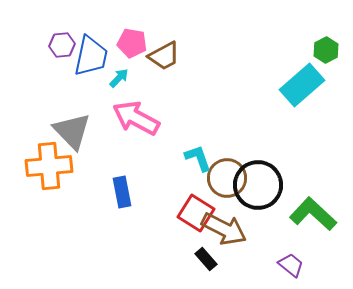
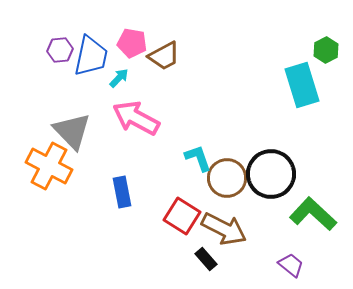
purple hexagon: moved 2 px left, 5 px down
cyan rectangle: rotated 66 degrees counterclockwise
orange cross: rotated 33 degrees clockwise
black circle: moved 13 px right, 11 px up
red square: moved 14 px left, 3 px down
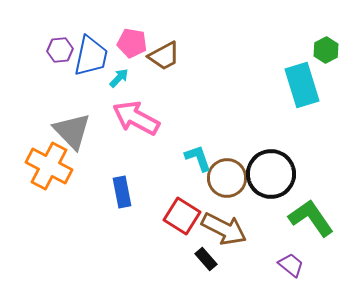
green L-shape: moved 2 px left, 4 px down; rotated 12 degrees clockwise
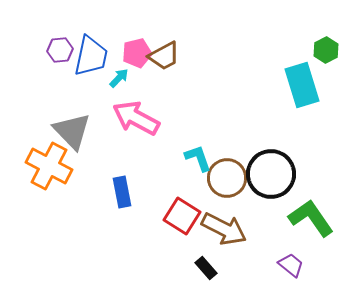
pink pentagon: moved 5 px right, 10 px down; rotated 24 degrees counterclockwise
black rectangle: moved 9 px down
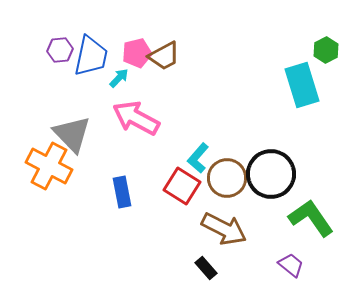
gray triangle: moved 3 px down
cyan L-shape: rotated 120 degrees counterclockwise
red square: moved 30 px up
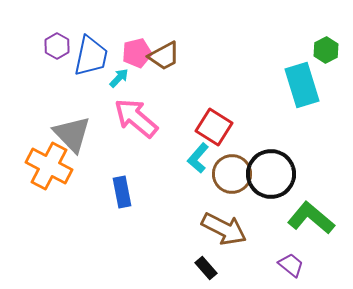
purple hexagon: moved 3 px left, 4 px up; rotated 25 degrees counterclockwise
pink arrow: rotated 12 degrees clockwise
brown circle: moved 5 px right, 4 px up
red square: moved 32 px right, 59 px up
green L-shape: rotated 15 degrees counterclockwise
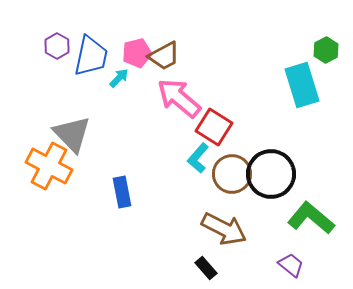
pink arrow: moved 43 px right, 20 px up
